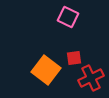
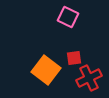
red cross: moved 2 px left
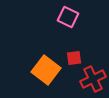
red cross: moved 4 px right, 1 px down
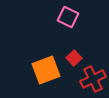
red square: rotated 35 degrees counterclockwise
orange square: rotated 32 degrees clockwise
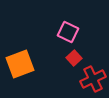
pink square: moved 15 px down
orange square: moved 26 px left, 6 px up
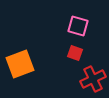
pink square: moved 10 px right, 6 px up; rotated 10 degrees counterclockwise
red square: moved 1 px right, 5 px up; rotated 28 degrees counterclockwise
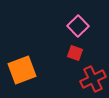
pink square: rotated 30 degrees clockwise
orange square: moved 2 px right, 6 px down
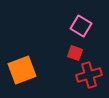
pink square: moved 3 px right; rotated 15 degrees counterclockwise
red cross: moved 4 px left, 4 px up; rotated 10 degrees clockwise
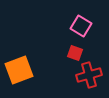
orange square: moved 3 px left
